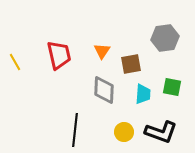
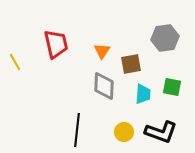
red trapezoid: moved 3 px left, 11 px up
gray diamond: moved 4 px up
black line: moved 2 px right
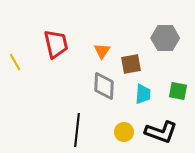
gray hexagon: rotated 8 degrees clockwise
green square: moved 6 px right, 4 px down
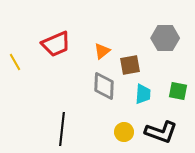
red trapezoid: rotated 80 degrees clockwise
orange triangle: rotated 18 degrees clockwise
brown square: moved 1 px left, 1 px down
black line: moved 15 px left, 1 px up
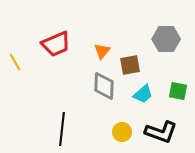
gray hexagon: moved 1 px right, 1 px down
orange triangle: rotated 12 degrees counterclockwise
cyan trapezoid: rotated 45 degrees clockwise
yellow circle: moved 2 px left
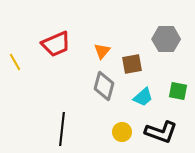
brown square: moved 2 px right, 1 px up
gray diamond: rotated 12 degrees clockwise
cyan trapezoid: moved 3 px down
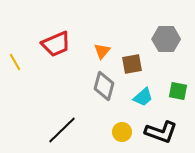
black line: moved 1 px down; rotated 40 degrees clockwise
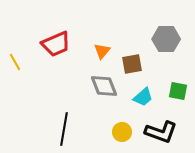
gray diamond: rotated 36 degrees counterclockwise
black line: moved 2 px right, 1 px up; rotated 36 degrees counterclockwise
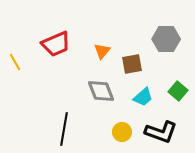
gray diamond: moved 3 px left, 5 px down
green square: rotated 30 degrees clockwise
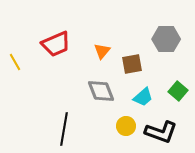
yellow circle: moved 4 px right, 6 px up
